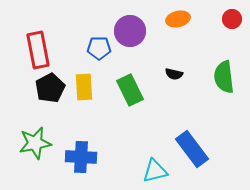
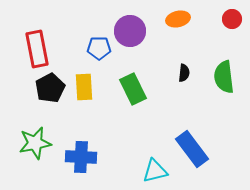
red rectangle: moved 1 px left, 1 px up
black semicircle: moved 10 px right, 1 px up; rotated 96 degrees counterclockwise
green rectangle: moved 3 px right, 1 px up
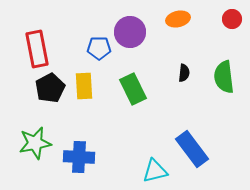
purple circle: moved 1 px down
yellow rectangle: moved 1 px up
blue cross: moved 2 px left
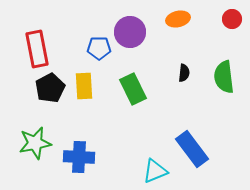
cyan triangle: rotated 8 degrees counterclockwise
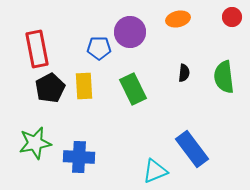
red circle: moved 2 px up
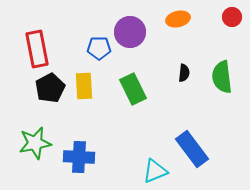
green semicircle: moved 2 px left
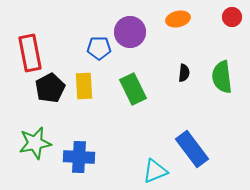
red rectangle: moved 7 px left, 4 px down
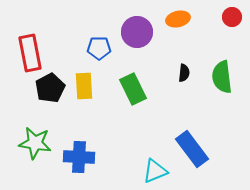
purple circle: moved 7 px right
green star: rotated 20 degrees clockwise
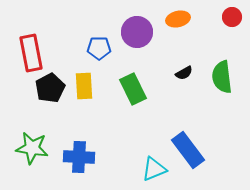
red rectangle: moved 1 px right
black semicircle: rotated 54 degrees clockwise
green star: moved 3 px left, 5 px down
blue rectangle: moved 4 px left, 1 px down
cyan triangle: moved 1 px left, 2 px up
